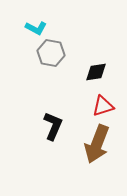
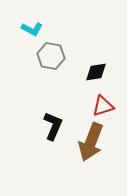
cyan L-shape: moved 4 px left, 1 px down
gray hexagon: moved 3 px down
brown arrow: moved 6 px left, 2 px up
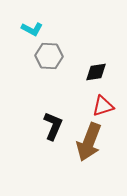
gray hexagon: moved 2 px left; rotated 8 degrees counterclockwise
brown arrow: moved 2 px left
